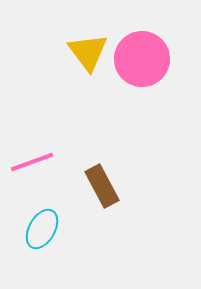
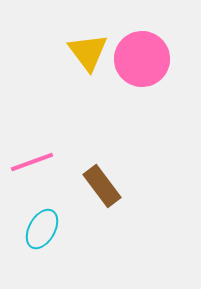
brown rectangle: rotated 9 degrees counterclockwise
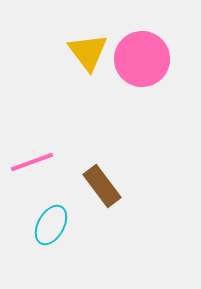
cyan ellipse: moved 9 px right, 4 px up
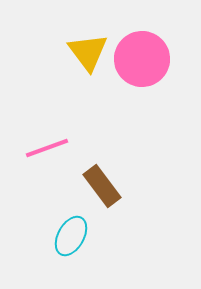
pink line: moved 15 px right, 14 px up
cyan ellipse: moved 20 px right, 11 px down
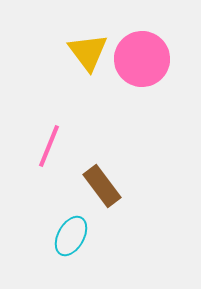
pink line: moved 2 px right, 2 px up; rotated 48 degrees counterclockwise
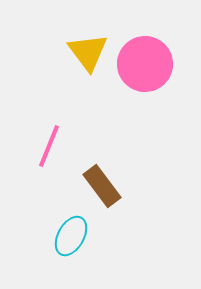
pink circle: moved 3 px right, 5 px down
